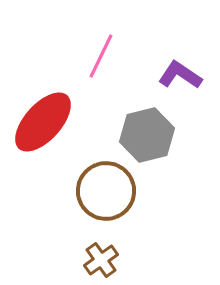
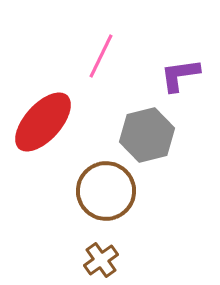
purple L-shape: rotated 42 degrees counterclockwise
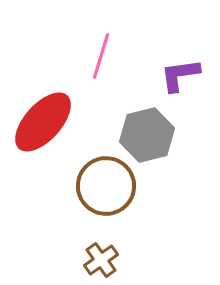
pink line: rotated 9 degrees counterclockwise
brown circle: moved 5 px up
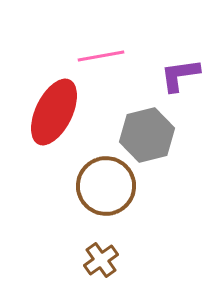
pink line: rotated 63 degrees clockwise
red ellipse: moved 11 px right, 10 px up; rotated 16 degrees counterclockwise
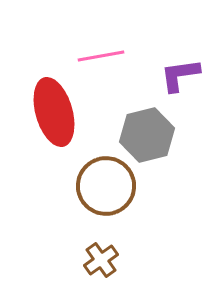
red ellipse: rotated 42 degrees counterclockwise
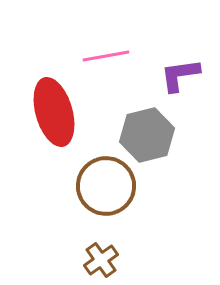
pink line: moved 5 px right
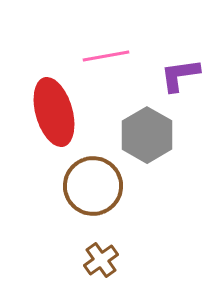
gray hexagon: rotated 16 degrees counterclockwise
brown circle: moved 13 px left
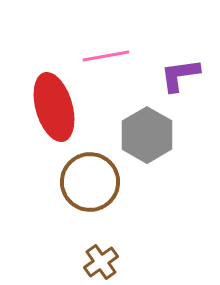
red ellipse: moved 5 px up
brown circle: moved 3 px left, 4 px up
brown cross: moved 2 px down
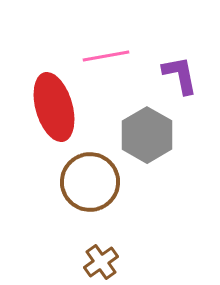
purple L-shape: rotated 87 degrees clockwise
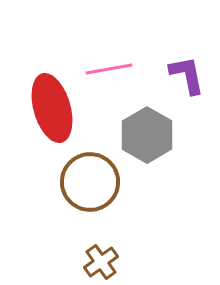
pink line: moved 3 px right, 13 px down
purple L-shape: moved 7 px right
red ellipse: moved 2 px left, 1 px down
